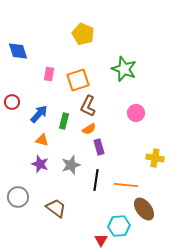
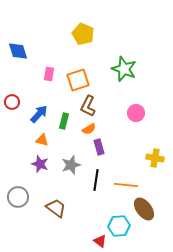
red triangle: moved 1 px left, 1 px down; rotated 24 degrees counterclockwise
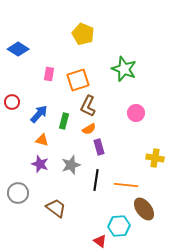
blue diamond: moved 2 px up; rotated 40 degrees counterclockwise
gray circle: moved 4 px up
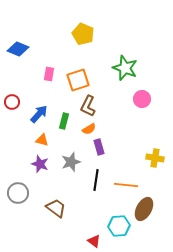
blue diamond: rotated 10 degrees counterclockwise
green star: moved 1 px right, 1 px up
pink circle: moved 6 px right, 14 px up
gray star: moved 3 px up
brown ellipse: rotated 65 degrees clockwise
red triangle: moved 6 px left
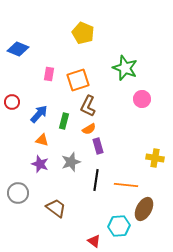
yellow pentagon: moved 1 px up
purple rectangle: moved 1 px left, 1 px up
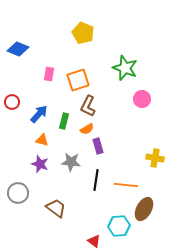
orange semicircle: moved 2 px left
gray star: rotated 24 degrees clockwise
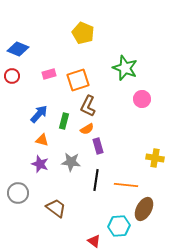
pink rectangle: rotated 64 degrees clockwise
red circle: moved 26 px up
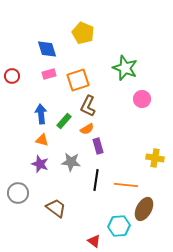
blue diamond: moved 29 px right; rotated 50 degrees clockwise
blue arrow: moved 2 px right; rotated 48 degrees counterclockwise
green rectangle: rotated 28 degrees clockwise
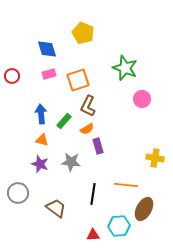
black line: moved 3 px left, 14 px down
red triangle: moved 1 px left, 6 px up; rotated 40 degrees counterclockwise
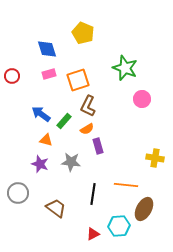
blue arrow: rotated 48 degrees counterclockwise
orange triangle: moved 4 px right
red triangle: moved 1 px up; rotated 24 degrees counterclockwise
